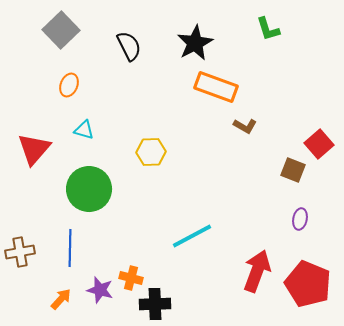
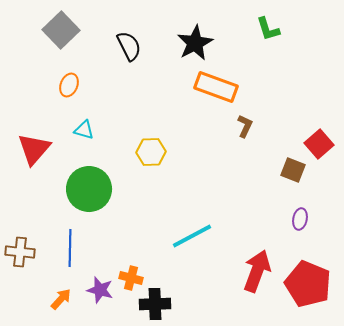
brown L-shape: rotated 95 degrees counterclockwise
brown cross: rotated 16 degrees clockwise
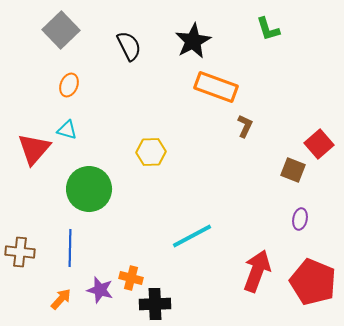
black star: moved 2 px left, 2 px up
cyan triangle: moved 17 px left
red pentagon: moved 5 px right, 2 px up
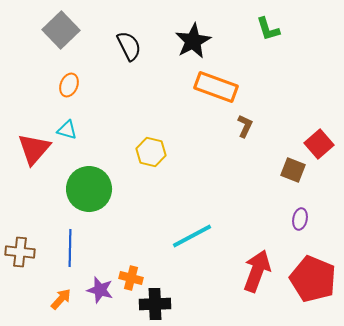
yellow hexagon: rotated 16 degrees clockwise
red pentagon: moved 3 px up
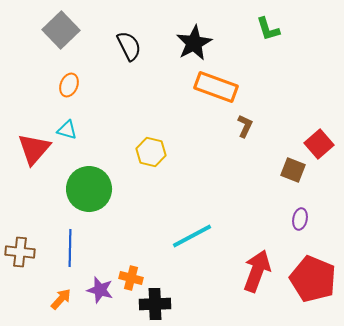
black star: moved 1 px right, 2 px down
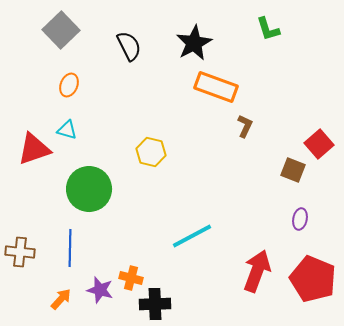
red triangle: rotated 30 degrees clockwise
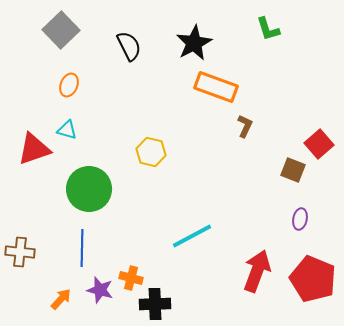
blue line: moved 12 px right
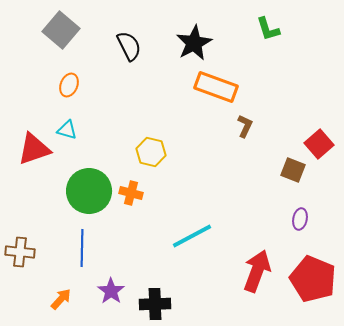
gray square: rotated 6 degrees counterclockwise
green circle: moved 2 px down
orange cross: moved 85 px up
purple star: moved 11 px right, 1 px down; rotated 20 degrees clockwise
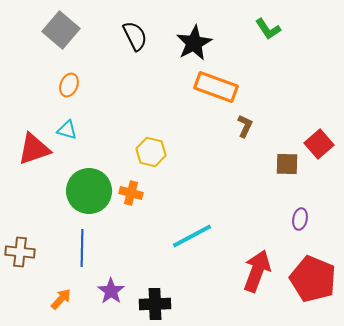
green L-shape: rotated 16 degrees counterclockwise
black semicircle: moved 6 px right, 10 px up
brown square: moved 6 px left, 6 px up; rotated 20 degrees counterclockwise
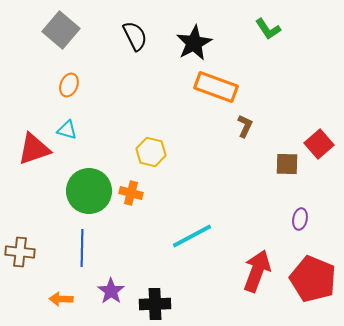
orange arrow: rotated 130 degrees counterclockwise
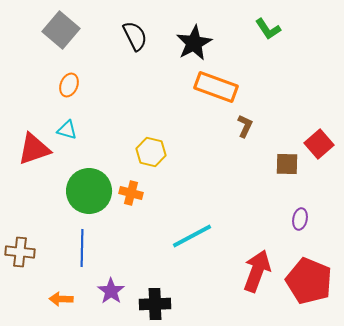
red pentagon: moved 4 px left, 2 px down
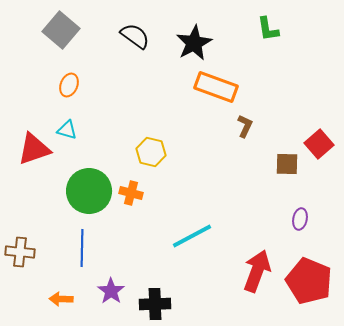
green L-shape: rotated 24 degrees clockwise
black semicircle: rotated 28 degrees counterclockwise
